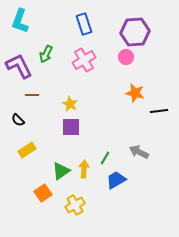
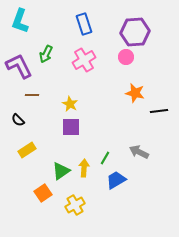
yellow arrow: moved 1 px up
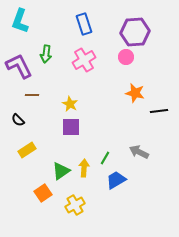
green arrow: rotated 18 degrees counterclockwise
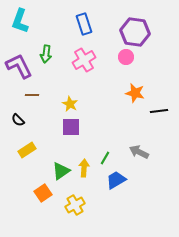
purple hexagon: rotated 12 degrees clockwise
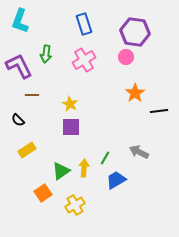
orange star: rotated 24 degrees clockwise
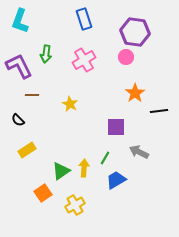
blue rectangle: moved 5 px up
purple square: moved 45 px right
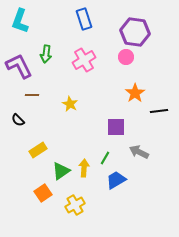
yellow rectangle: moved 11 px right
